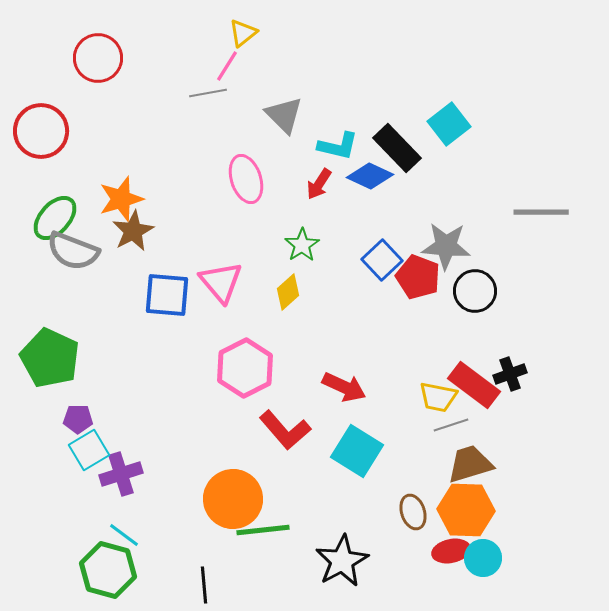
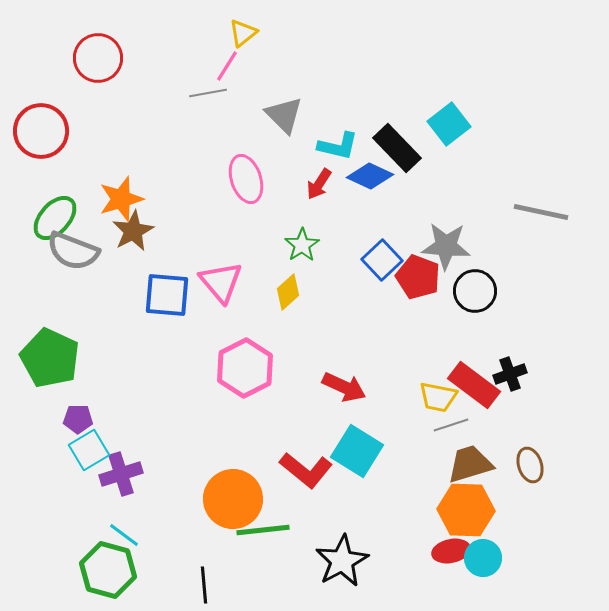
gray line at (541, 212): rotated 12 degrees clockwise
red L-shape at (285, 430): moved 21 px right, 40 px down; rotated 10 degrees counterclockwise
brown ellipse at (413, 512): moved 117 px right, 47 px up
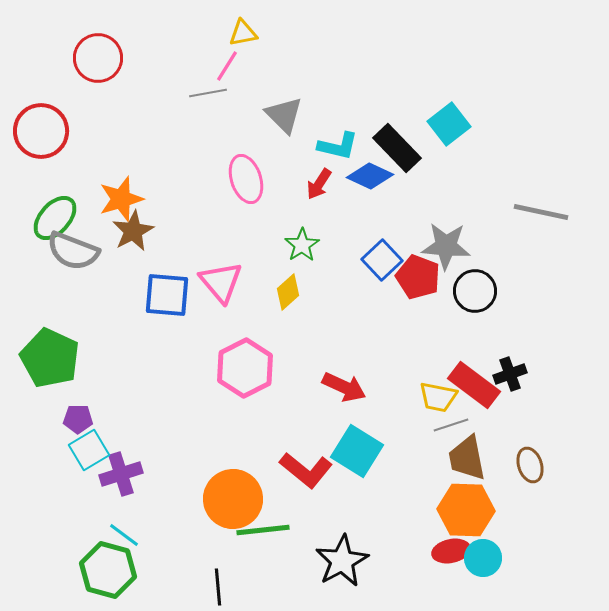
yellow triangle at (243, 33): rotated 28 degrees clockwise
brown trapezoid at (470, 464): moved 3 px left, 6 px up; rotated 84 degrees counterclockwise
black line at (204, 585): moved 14 px right, 2 px down
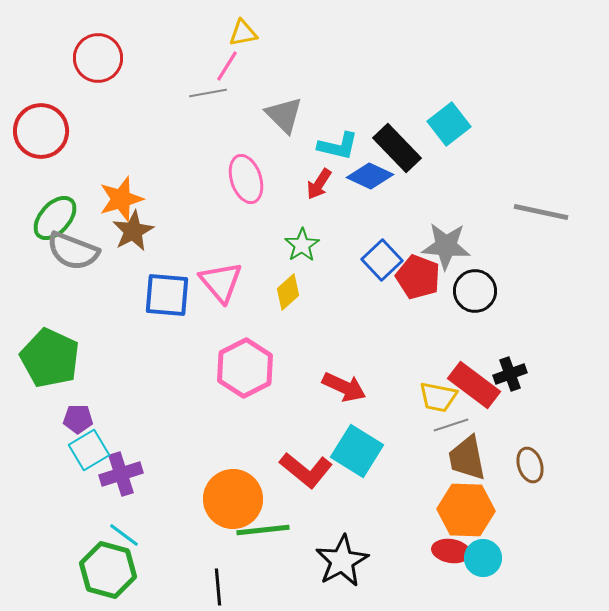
red ellipse at (451, 551): rotated 21 degrees clockwise
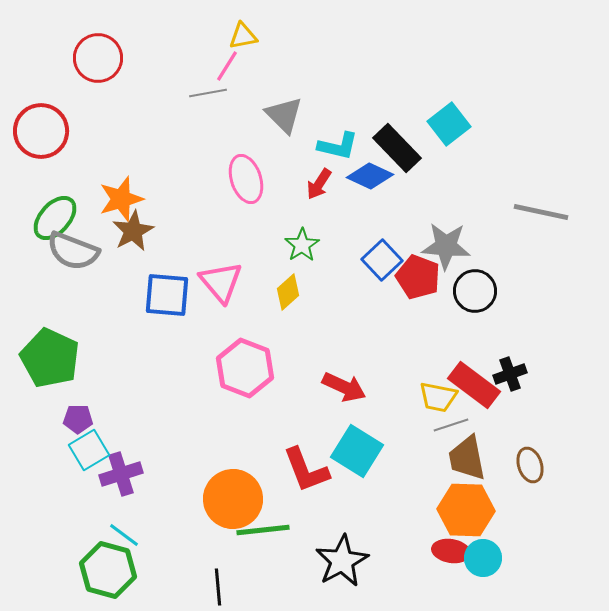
yellow triangle at (243, 33): moved 3 px down
pink hexagon at (245, 368): rotated 12 degrees counterclockwise
red L-shape at (306, 470): rotated 30 degrees clockwise
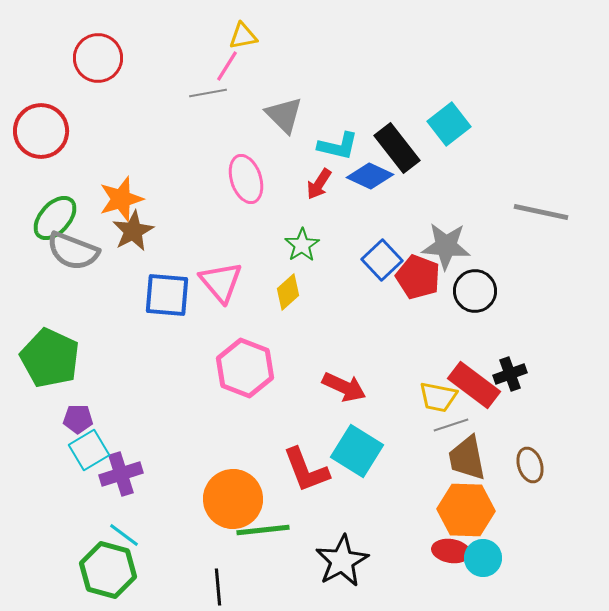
black rectangle at (397, 148): rotated 6 degrees clockwise
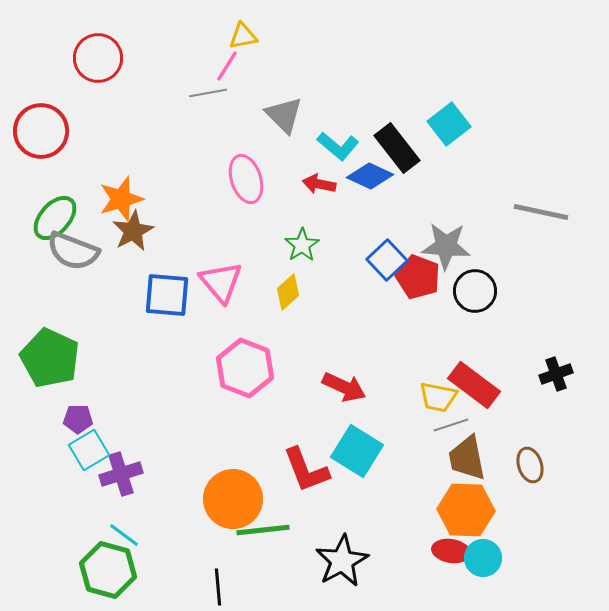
cyan L-shape at (338, 146): rotated 27 degrees clockwise
red arrow at (319, 184): rotated 68 degrees clockwise
blue square at (382, 260): moved 5 px right
black cross at (510, 374): moved 46 px right
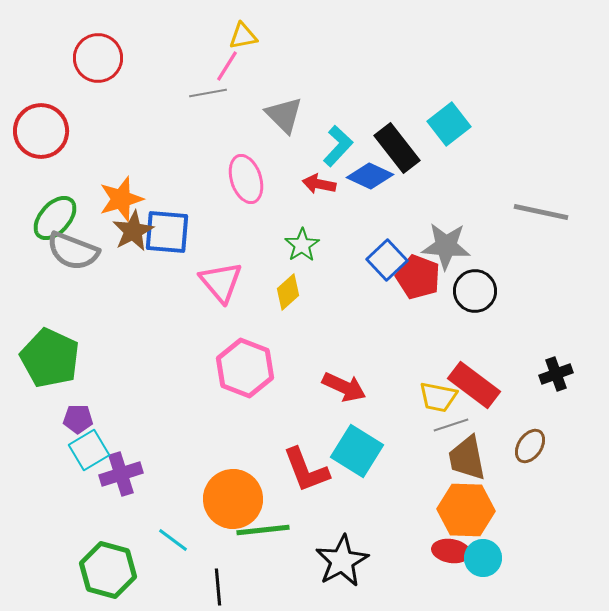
cyan L-shape at (338, 146): rotated 87 degrees counterclockwise
blue square at (167, 295): moved 63 px up
brown ellipse at (530, 465): moved 19 px up; rotated 52 degrees clockwise
cyan line at (124, 535): moved 49 px right, 5 px down
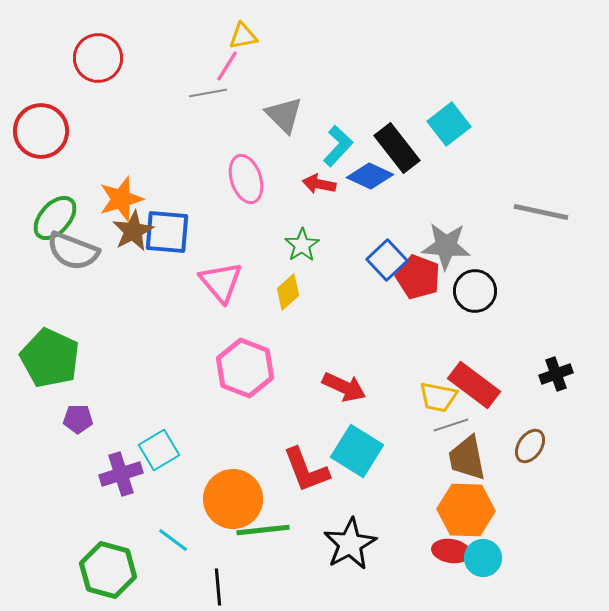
cyan square at (89, 450): moved 70 px right
black star at (342, 561): moved 8 px right, 17 px up
